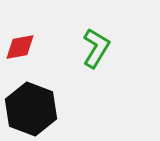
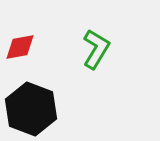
green L-shape: moved 1 px down
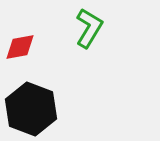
green L-shape: moved 7 px left, 21 px up
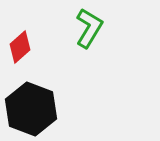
red diamond: rotated 32 degrees counterclockwise
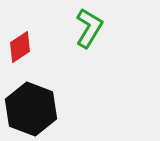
red diamond: rotated 8 degrees clockwise
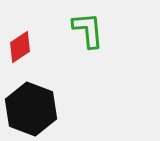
green L-shape: moved 1 px left, 2 px down; rotated 36 degrees counterclockwise
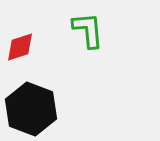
red diamond: rotated 16 degrees clockwise
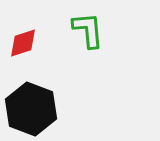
red diamond: moved 3 px right, 4 px up
